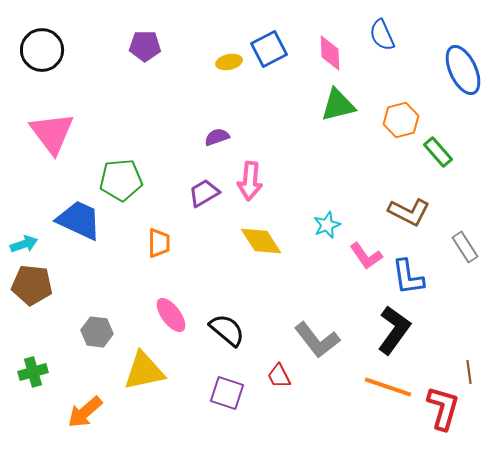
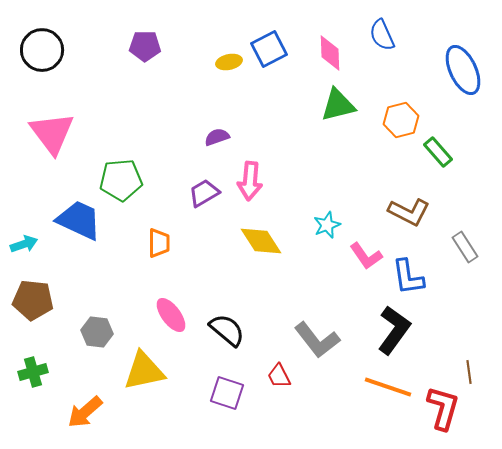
brown pentagon: moved 1 px right, 15 px down
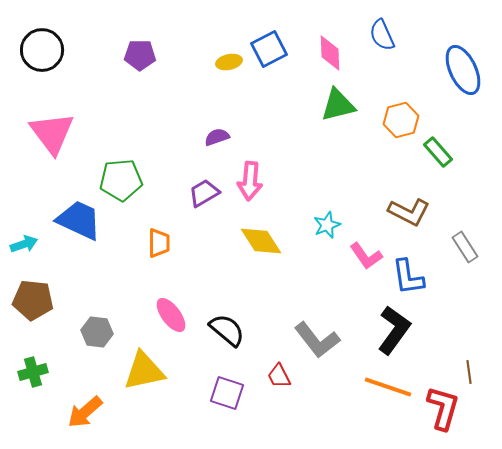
purple pentagon: moved 5 px left, 9 px down
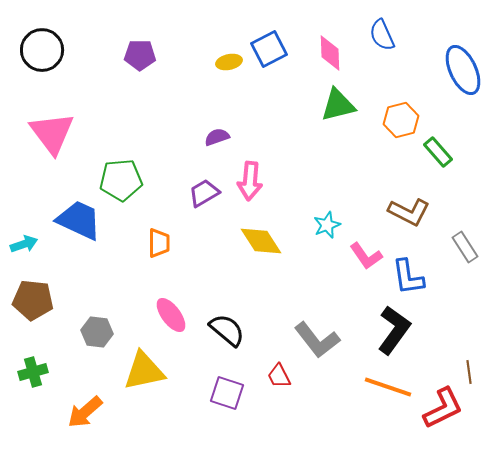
red L-shape: rotated 48 degrees clockwise
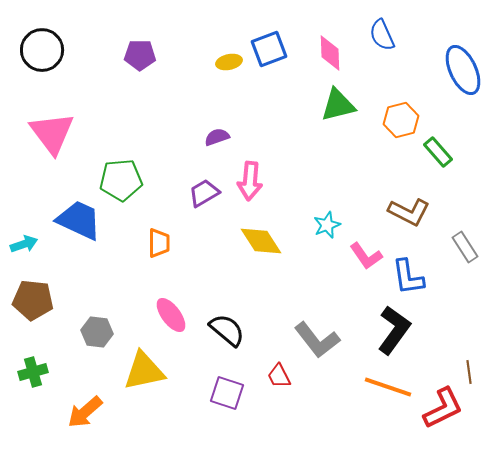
blue square: rotated 6 degrees clockwise
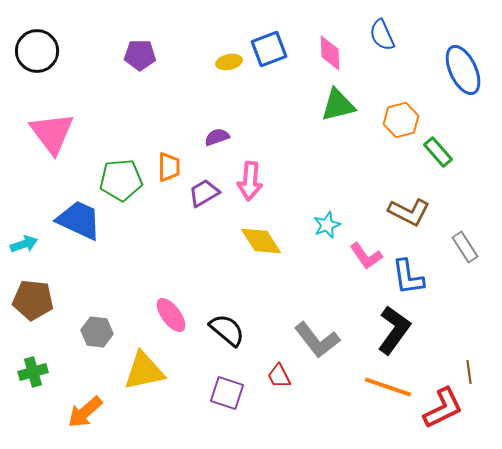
black circle: moved 5 px left, 1 px down
orange trapezoid: moved 10 px right, 76 px up
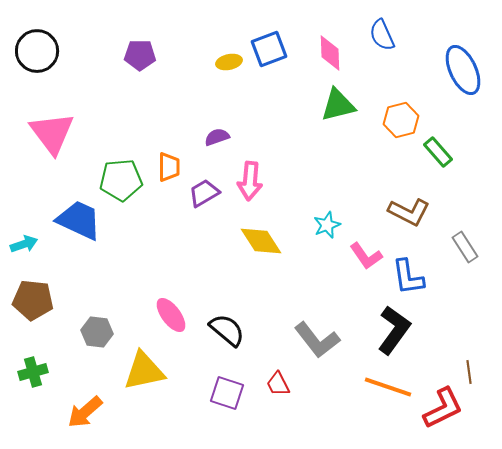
red trapezoid: moved 1 px left, 8 px down
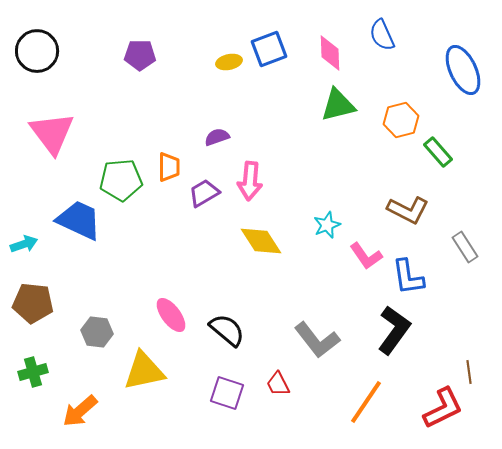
brown L-shape: moved 1 px left, 2 px up
brown pentagon: moved 3 px down
orange line: moved 22 px left, 15 px down; rotated 75 degrees counterclockwise
orange arrow: moved 5 px left, 1 px up
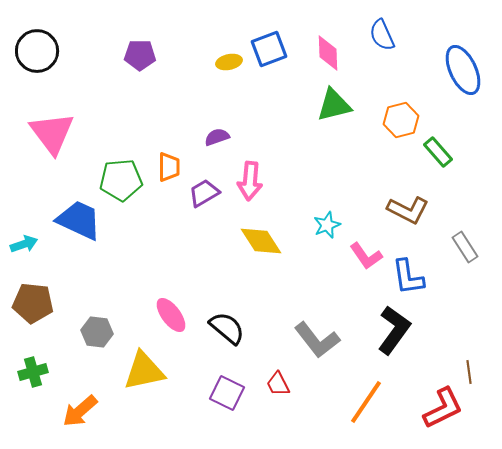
pink diamond: moved 2 px left
green triangle: moved 4 px left
black semicircle: moved 2 px up
purple square: rotated 8 degrees clockwise
